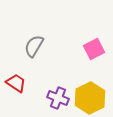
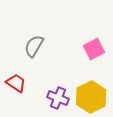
yellow hexagon: moved 1 px right, 1 px up
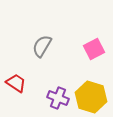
gray semicircle: moved 8 px right
yellow hexagon: rotated 16 degrees counterclockwise
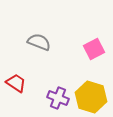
gray semicircle: moved 3 px left, 4 px up; rotated 80 degrees clockwise
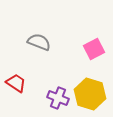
yellow hexagon: moved 1 px left, 3 px up
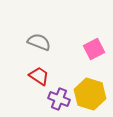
red trapezoid: moved 23 px right, 7 px up
purple cross: moved 1 px right, 1 px down
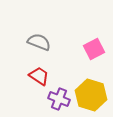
yellow hexagon: moved 1 px right, 1 px down
